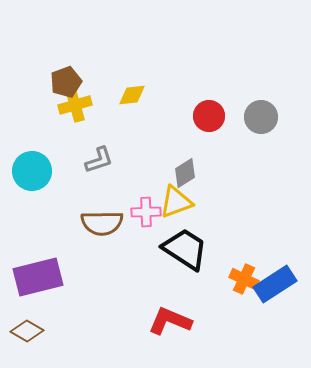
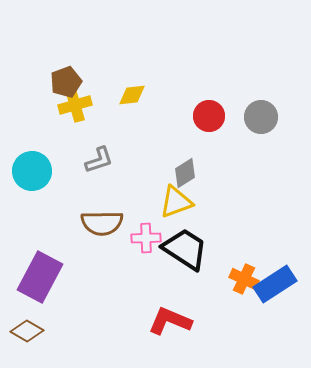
pink cross: moved 26 px down
purple rectangle: moved 2 px right; rotated 48 degrees counterclockwise
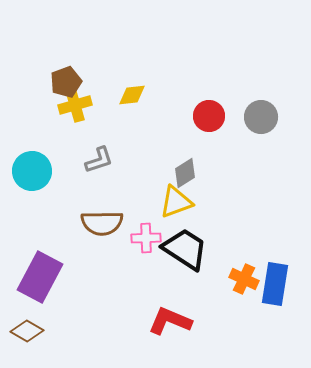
blue rectangle: rotated 48 degrees counterclockwise
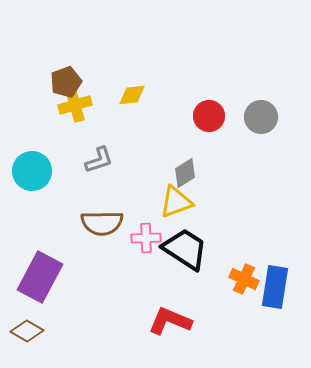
blue rectangle: moved 3 px down
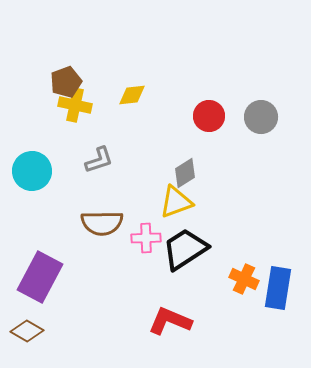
yellow cross: rotated 28 degrees clockwise
black trapezoid: rotated 66 degrees counterclockwise
blue rectangle: moved 3 px right, 1 px down
